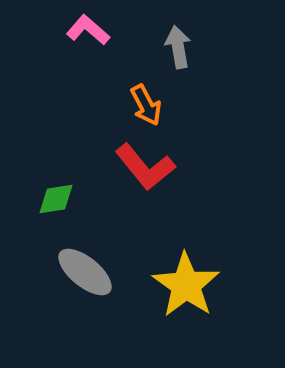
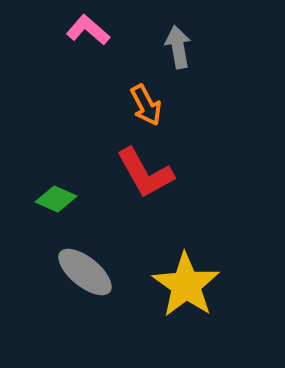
red L-shape: moved 6 px down; rotated 10 degrees clockwise
green diamond: rotated 33 degrees clockwise
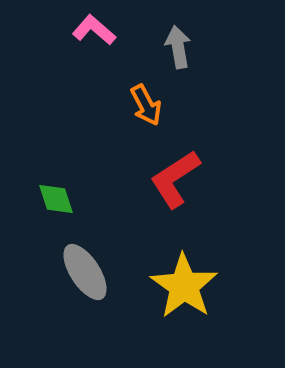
pink L-shape: moved 6 px right
red L-shape: moved 30 px right, 6 px down; rotated 86 degrees clockwise
green diamond: rotated 48 degrees clockwise
gray ellipse: rotated 18 degrees clockwise
yellow star: moved 2 px left, 1 px down
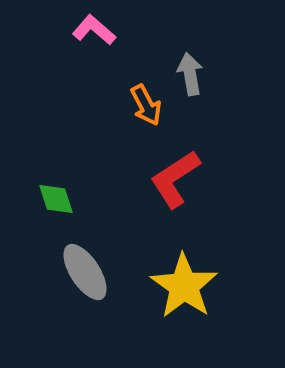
gray arrow: moved 12 px right, 27 px down
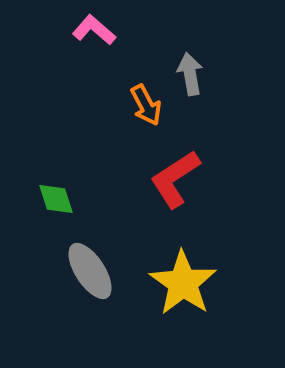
gray ellipse: moved 5 px right, 1 px up
yellow star: moved 1 px left, 3 px up
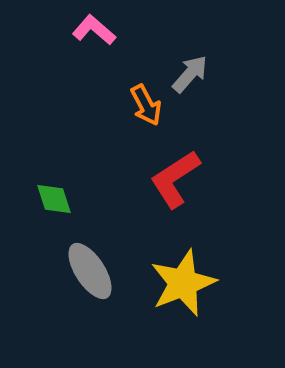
gray arrow: rotated 51 degrees clockwise
green diamond: moved 2 px left
yellow star: rotated 16 degrees clockwise
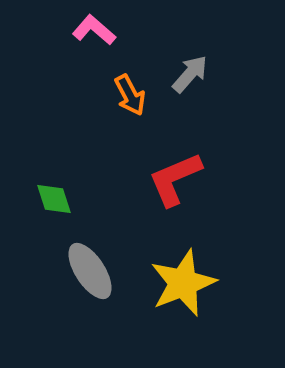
orange arrow: moved 16 px left, 10 px up
red L-shape: rotated 10 degrees clockwise
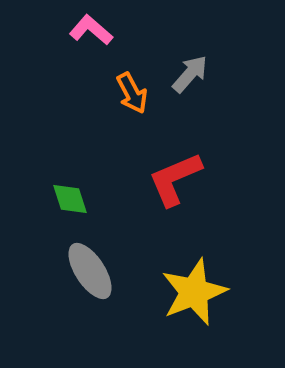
pink L-shape: moved 3 px left
orange arrow: moved 2 px right, 2 px up
green diamond: moved 16 px right
yellow star: moved 11 px right, 9 px down
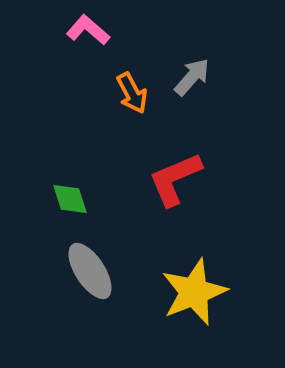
pink L-shape: moved 3 px left
gray arrow: moved 2 px right, 3 px down
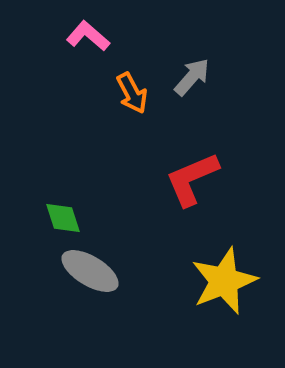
pink L-shape: moved 6 px down
red L-shape: moved 17 px right
green diamond: moved 7 px left, 19 px down
gray ellipse: rotated 26 degrees counterclockwise
yellow star: moved 30 px right, 11 px up
